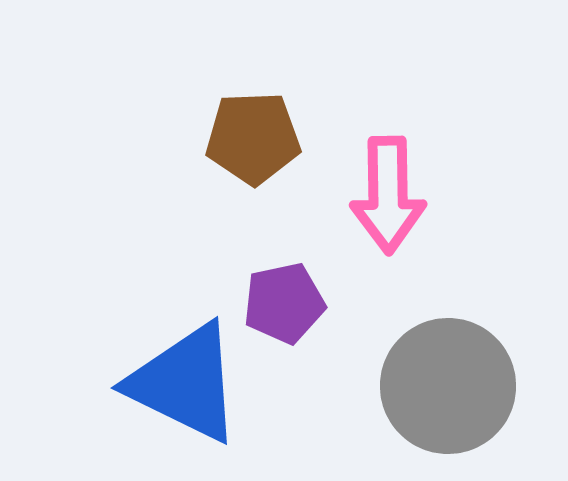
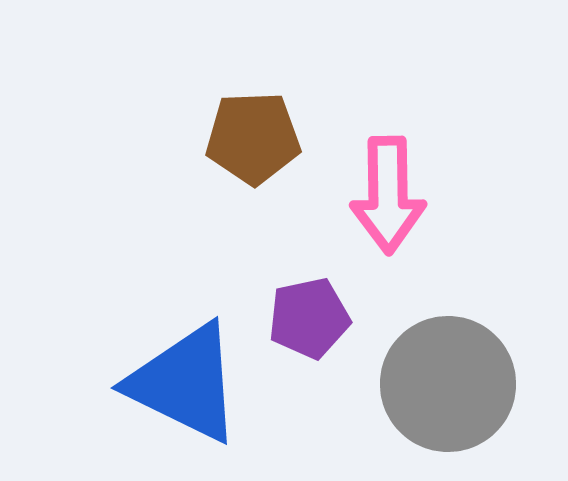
purple pentagon: moved 25 px right, 15 px down
gray circle: moved 2 px up
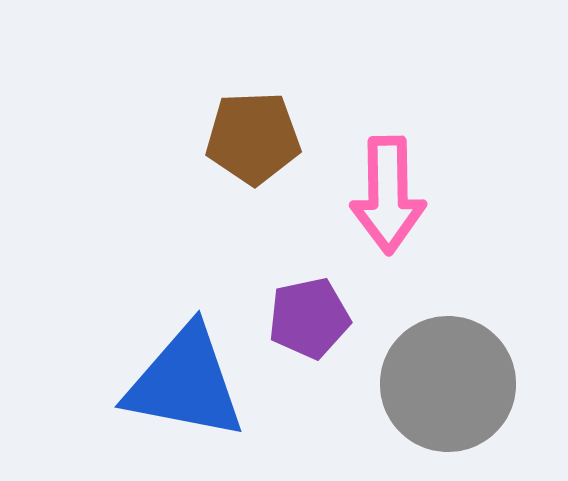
blue triangle: rotated 15 degrees counterclockwise
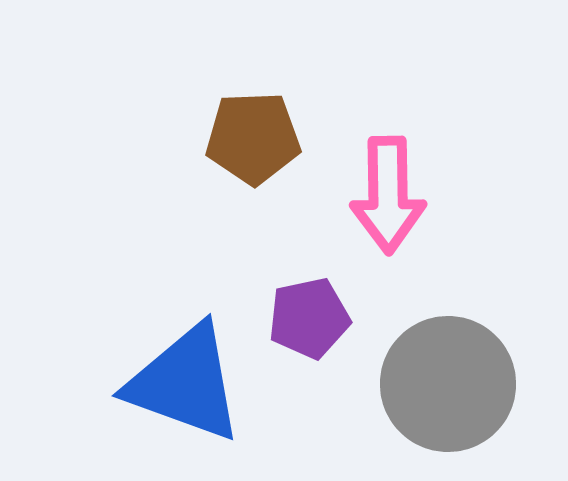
blue triangle: rotated 9 degrees clockwise
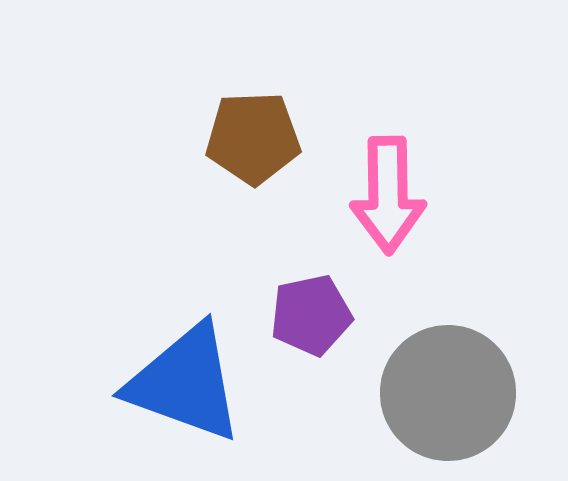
purple pentagon: moved 2 px right, 3 px up
gray circle: moved 9 px down
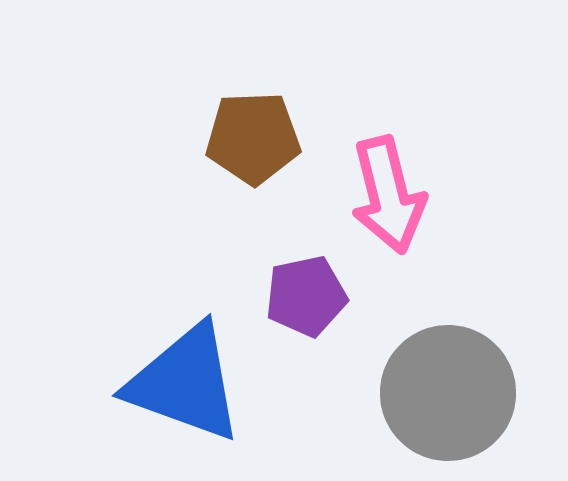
pink arrow: rotated 13 degrees counterclockwise
purple pentagon: moved 5 px left, 19 px up
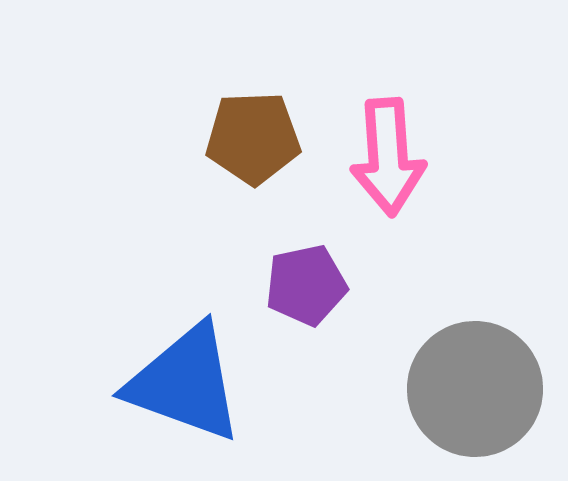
pink arrow: moved 38 px up; rotated 10 degrees clockwise
purple pentagon: moved 11 px up
gray circle: moved 27 px right, 4 px up
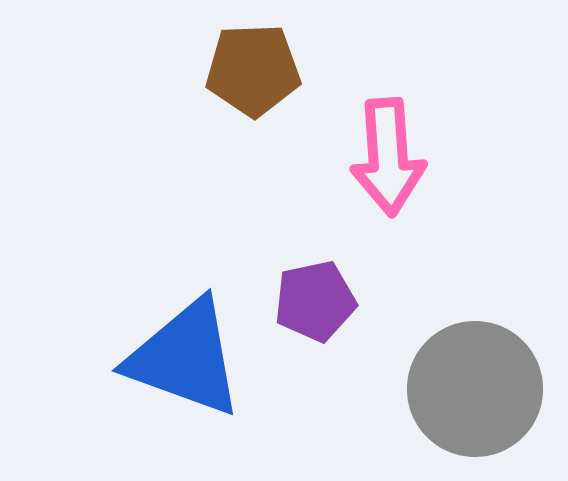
brown pentagon: moved 68 px up
purple pentagon: moved 9 px right, 16 px down
blue triangle: moved 25 px up
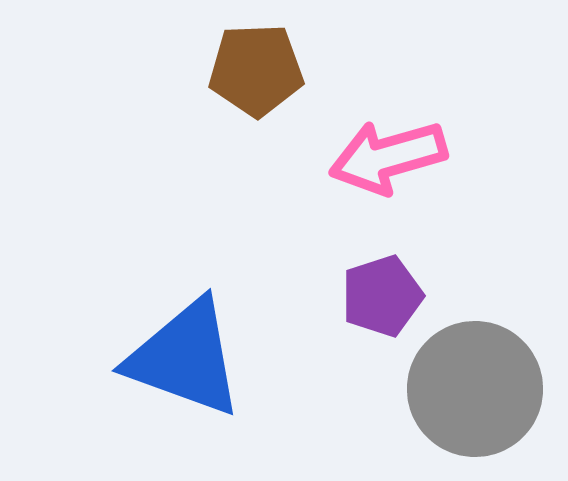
brown pentagon: moved 3 px right
pink arrow: rotated 78 degrees clockwise
purple pentagon: moved 67 px right, 5 px up; rotated 6 degrees counterclockwise
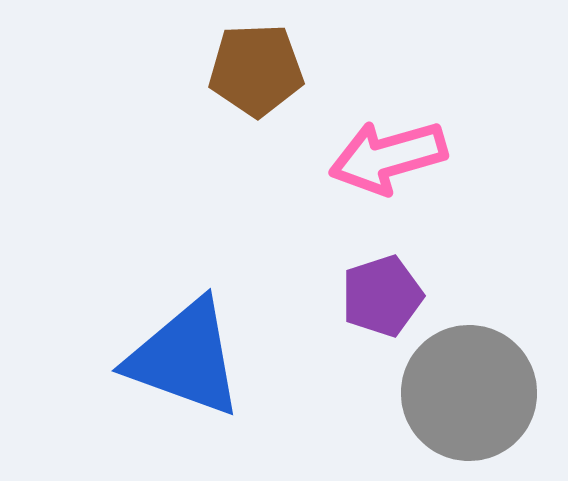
gray circle: moved 6 px left, 4 px down
